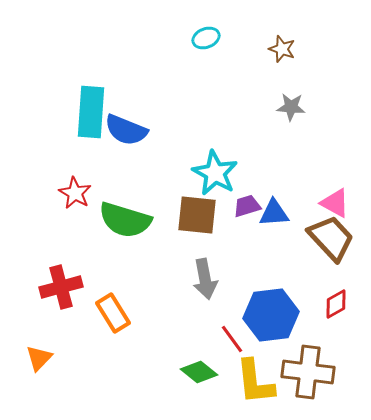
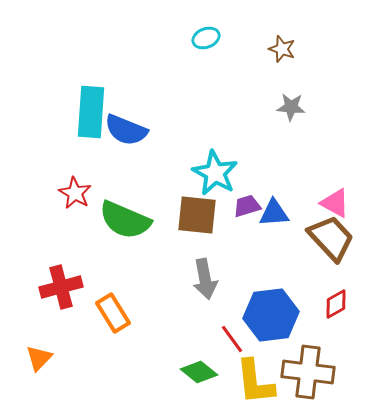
green semicircle: rotated 6 degrees clockwise
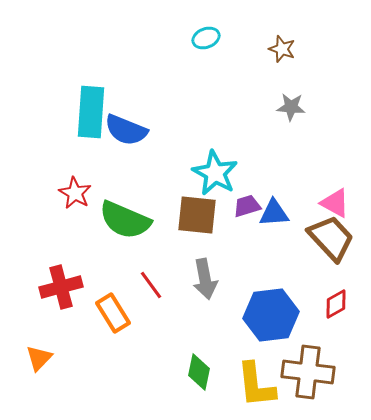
red line: moved 81 px left, 54 px up
green diamond: rotated 63 degrees clockwise
yellow L-shape: moved 1 px right, 3 px down
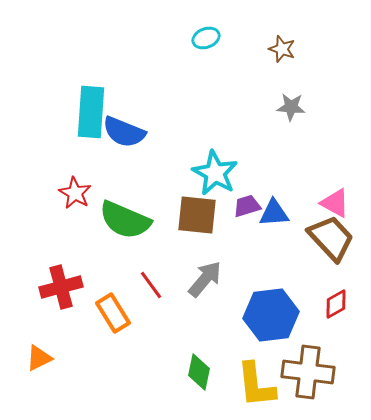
blue semicircle: moved 2 px left, 2 px down
gray arrow: rotated 129 degrees counterclockwise
orange triangle: rotated 20 degrees clockwise
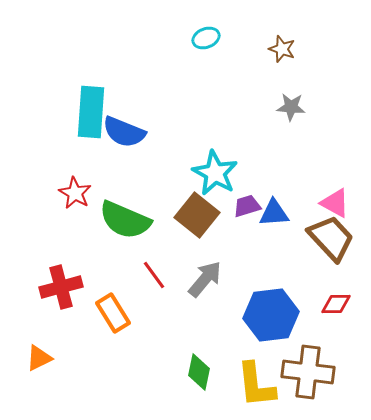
brown square: rotated 33 degrees clockwise
red line: moved 3 px right, 10 px up
red diamond: rotated 28 degrees clockwise
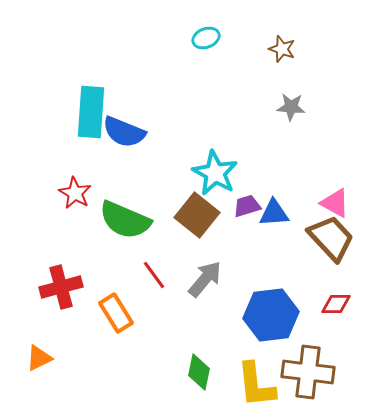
orange rectangle: moved 3 px right
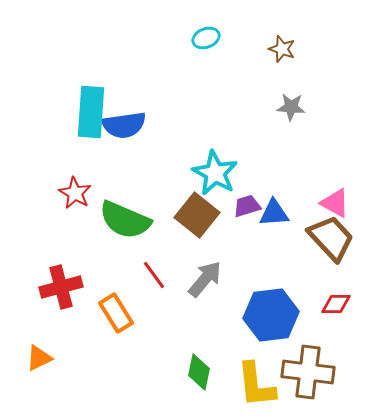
blue semicircle: moved 7 px up; rotated 30 degrees counterclockwise
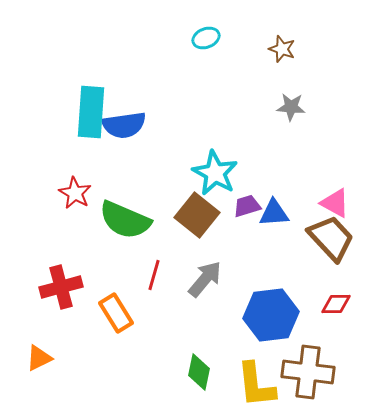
red line: rotated 52 degrees clockwise
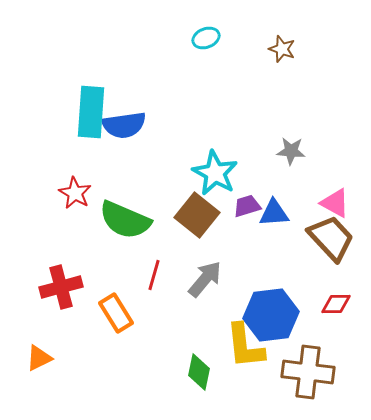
gray star: moved 44 px down
yellow L-shape: moved 11 px left, 39 px up
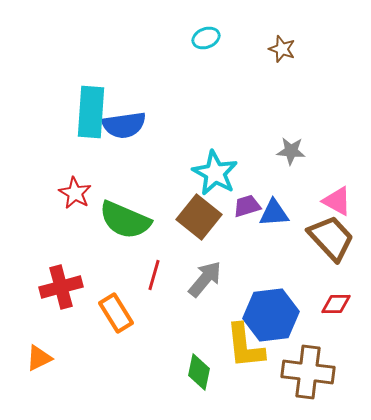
pink triangle: moved 2 px right, 2 px up
brown square: moved 2 px right, 2 px down
